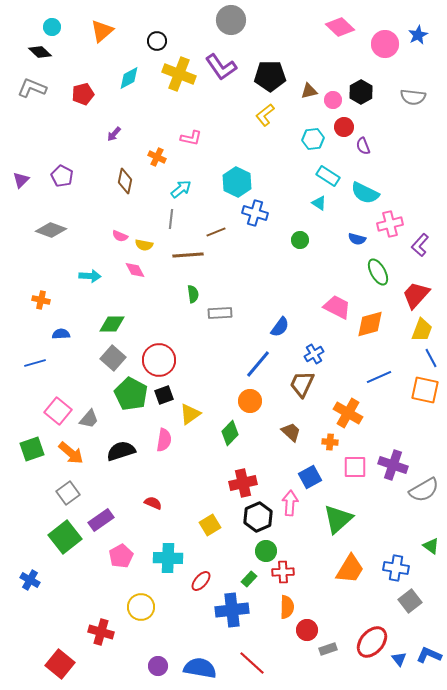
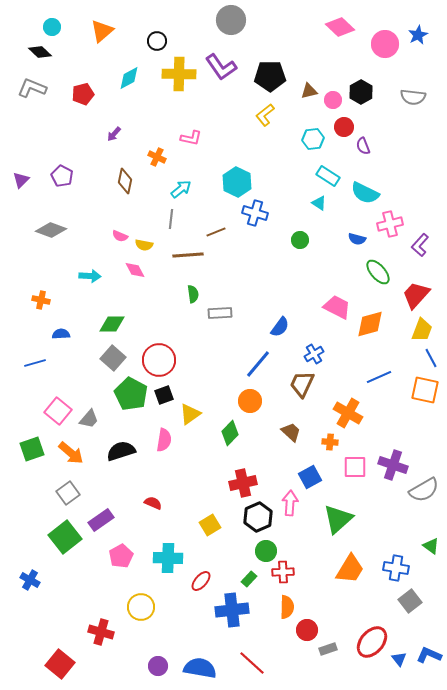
yellow cross at (179, 74): rotated 20 degrees counterclockwise
green ellipse at (378, 272): rotated 12 degrees counterclockwise
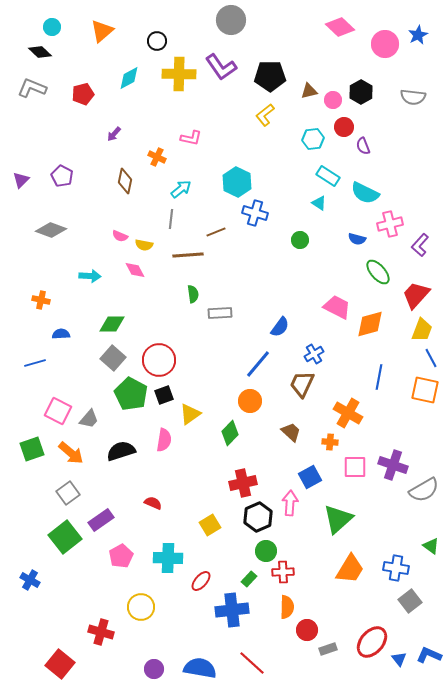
blue line at (379, 377): rotated 55 degrees counterclockwise
pink square at (58, 411): rotated 12 degrees counterclockwise
purple circle at (158, 666): moved 4 px left, 3 px down
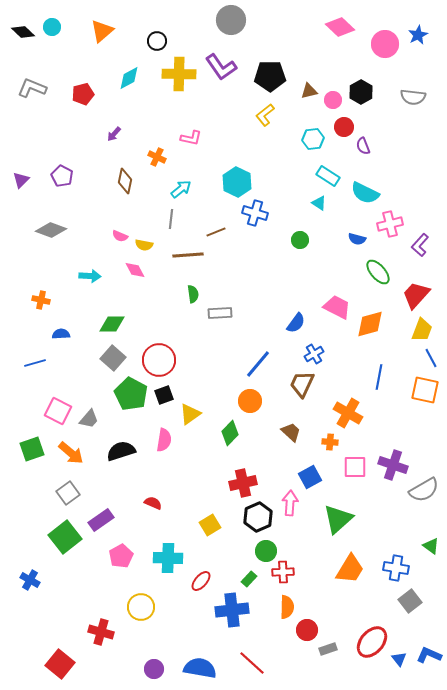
black diamond at (40, 52): moved 17 px left, 20 px up
blue semicircle at (280, 327): moved 16 px right, 4 px up
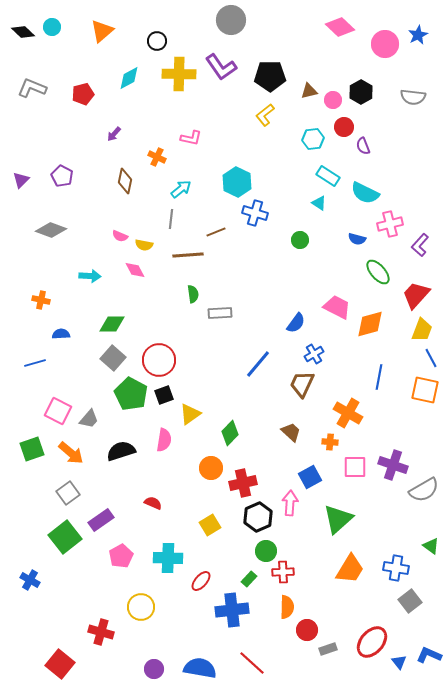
orange circle at (250, 401): moved 39 px left, 67 px down
blue triangle at (399, 659): moved 3 px down
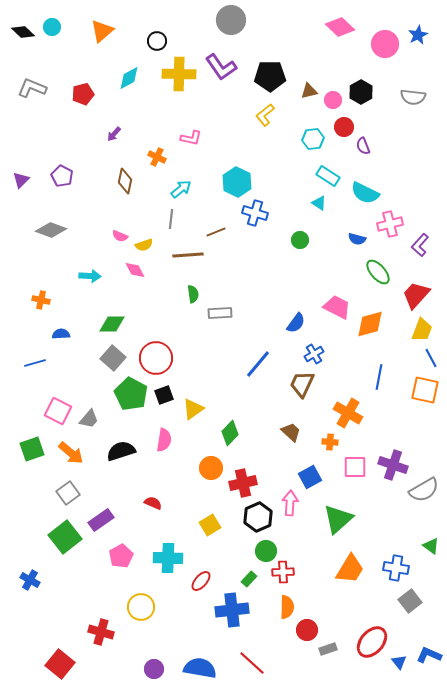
yellow semicircle at (144, 245): rotated 30 degrees counterclockwise
red circle at (159, 360): moved 3 px left, 2 px up
yellow triangle at (190, 414): moved 3 px right, 5 px up
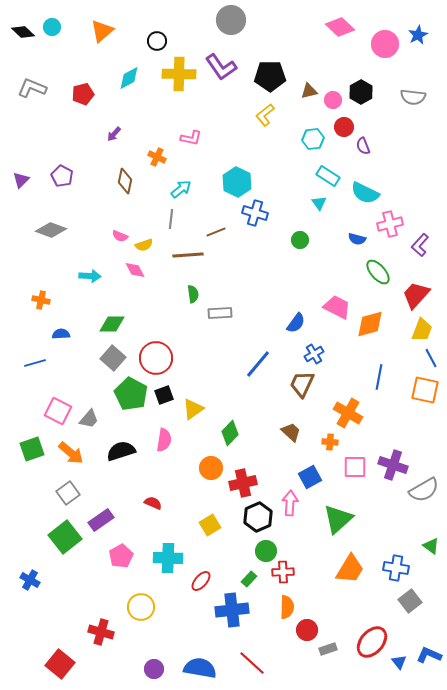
cyan triangle at (319, 203): rotated 21 degrees clockwise
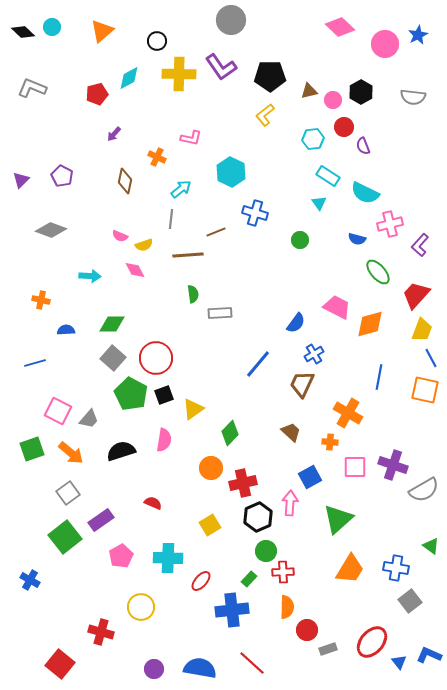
red pentagon at (83, 94): moved 14 px right
cyan hexagon at (237, 182): moved 6 px left, 10 px up
blue semicircle at (61, 334): moved 5 px right, 4 px up
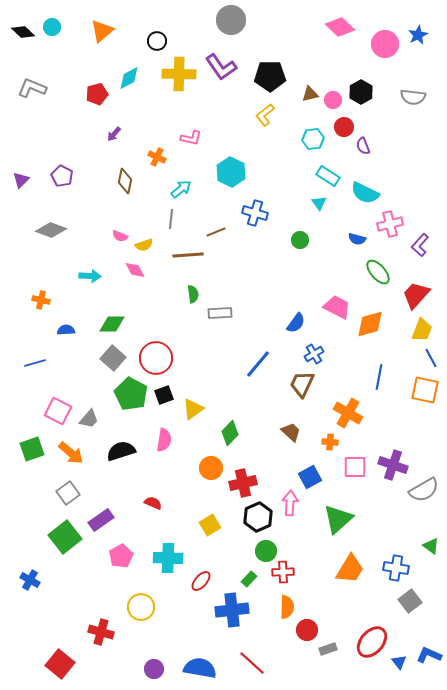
brown triangle at (309, 91): moved 1 px right, 3 px down
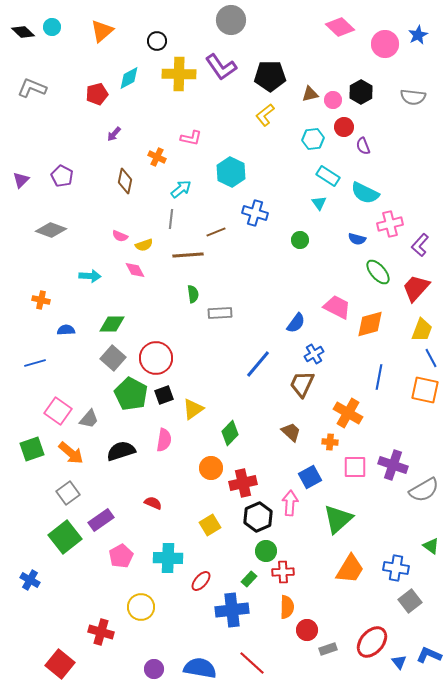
red trapezoid at (416, 295): moved 7 px up
pink square at (58, 411): rotated 8 degrees clockwise
